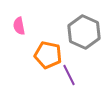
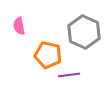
purple line: rotated 70 degrees counterclockwise
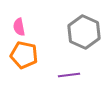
pink semicircle: moved 1 px down
orange pentagon: moved 24 px left
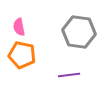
gray hexagon: moved 5 px left; rotated 16 degrees counterclockwise
orange pentagon: moved 2 px left
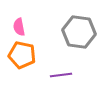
purple line: moved 8 px left
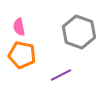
gray hexagon: rotated 12 degrees clockwise
purple line: rotated 20 degrees counterclockwise
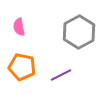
gray hexagon: rotated 12 degrees clockwise
orange pentagon: moved 12 px down
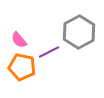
pink semicircle: moved 13 px down; rotated 30 degrees counterclockwise
purple line: moved 12 px left, 23 px up
